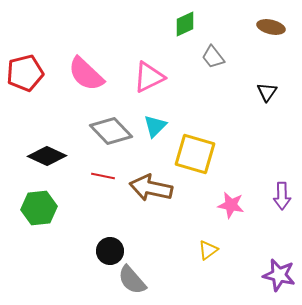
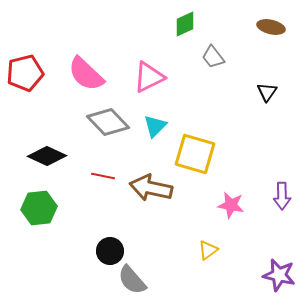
gray diamond: moved 3 px left, 9 px up
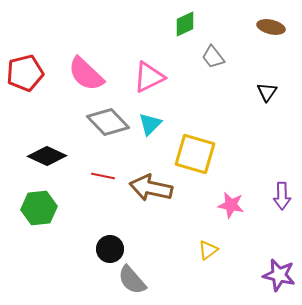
cyan triangle: moved 5 px left, 2 px up
black circle: moved 2 px up
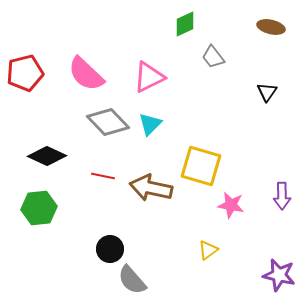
yellow square: moved 6 px right, 12 px down
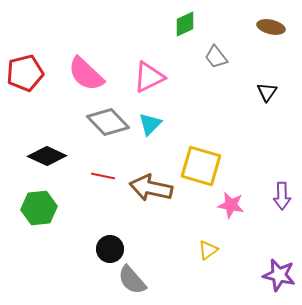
gray trapezoid: moved 3 px right
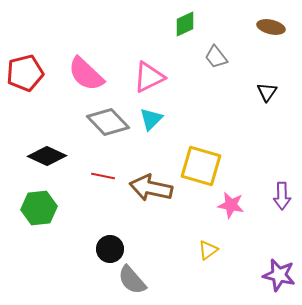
cyan triangle: moved 1 px right, 5 px up
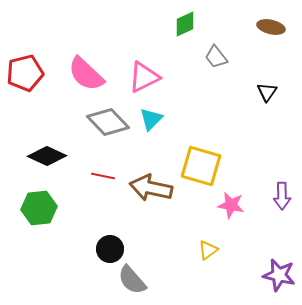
pink triangle: moved 5 px left
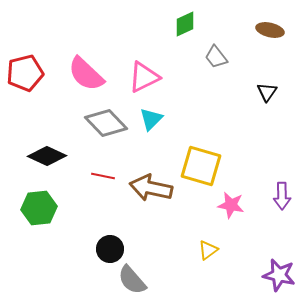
brown ellipse: moved 1 px left, 3 px down
gray diamond: moved 2 px left, 1 px down
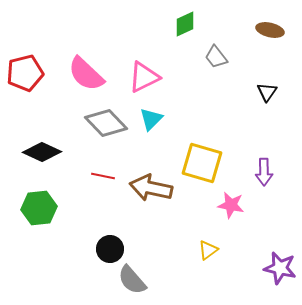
black diamond: moved 5 px left, 4 px up
yellow square: moved 1 px right, 3 px up
purple arrow: moved 18 px left, 24 px up
purple star: moved 1 px right, 7 px up
